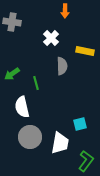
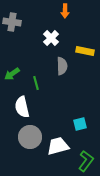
white trapezoid: moved 2 px left, 3 px down; rotated 115 degrees counterclockwise
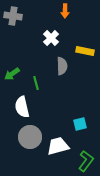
gray cross: moved 1 px right, 6 px up
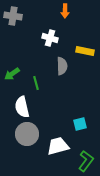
white cross: moved 1 px left; rotated 28 degrees counterclockwise
gray circle: moved 3 px left, 3 px up
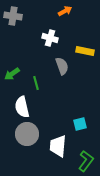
orange arrow: rotated 120 degrees counterclockwise
gray semicircle: rotated 18 degrees counterclockwise
white trapezoid: rotated 70 degrees counterclockwise
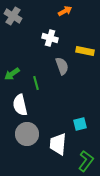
gray cross: rotated 24 degrees clockwise
white semicircle: moved 2 px left, 2 px up
white trapezoid: moved 2 px up
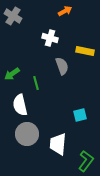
cyan square: moved 9 px up
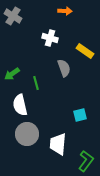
orange arrow: rotated 32 degrees clockwise
yellow rectangle: rotated 24 degrees clockwise
gray semicircle: moved 2 px right, 2 px down
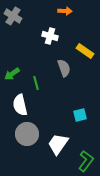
white cross: moved 2 px up
white trapezoid: rotated 30 degrees clockwise
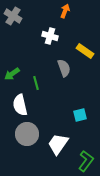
orange arrow: rotated 72 degrees counterclockwise
